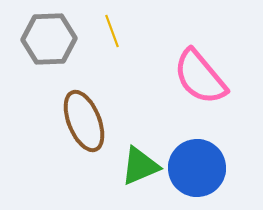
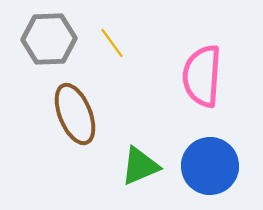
yellow line: moved 12 px down; rotated 16 degrees counterclockwise
pink semicircle: moved 2 px right, 1 px up; rotated 44 degrees clockwise
brown ellipse: moved 9 px left, 7 px up
blue circle: moved 13 px right, 2 px up
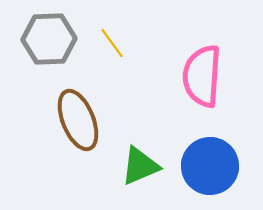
brown ellipse: moved 3 px right, 6 px down
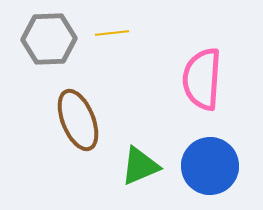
yellow line: moved 10 px up; rotated 60 degrees counterclockwise
pink semicircle: moved 3 px down
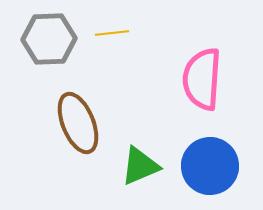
brown ellipse: moved 3 px down
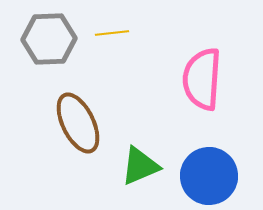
brown ellipse: rotated 4 degrees counterclockwise
blue circle: moved 1 px left, 10 px down
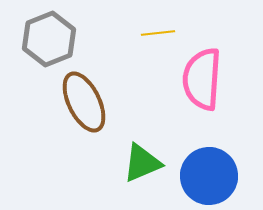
yellow line: moved 46 px right
gray hexagon: rotated 20 degrees counterclockwise
brown ellipse: moved 6 px right, 21 px up
green triangle: moved 2 px right, 3 px up
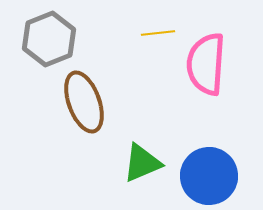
pink semicircle: moved 4 px right, 15 px up
brown ellipse: rotated 6 degrees clockwise
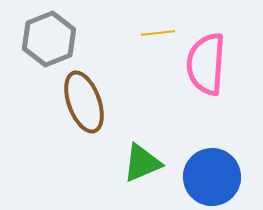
blue circle: moved 3 px right, 1 px down
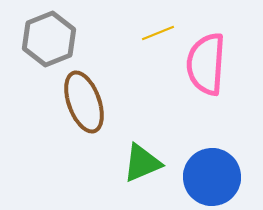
yellow line: rotated 16 degrees counterclockwise
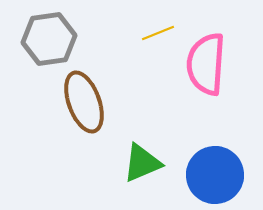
gray hexagon: rotated 14 degrees clockwise
blue circle: moved 3 px right, 2 px up
